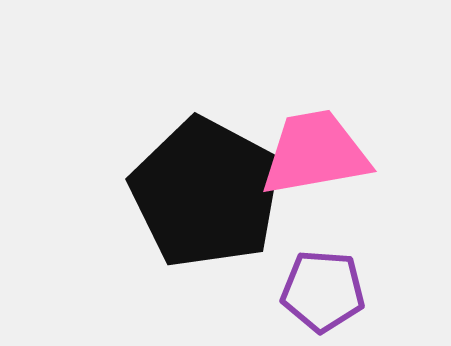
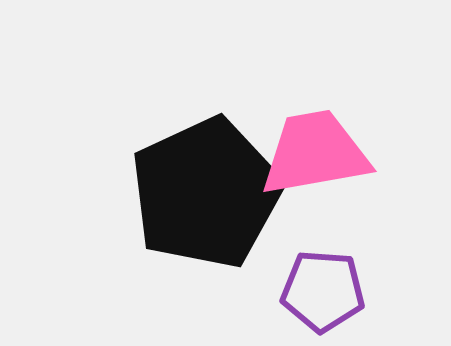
black pentagon: rotated 19 degrees clockwise
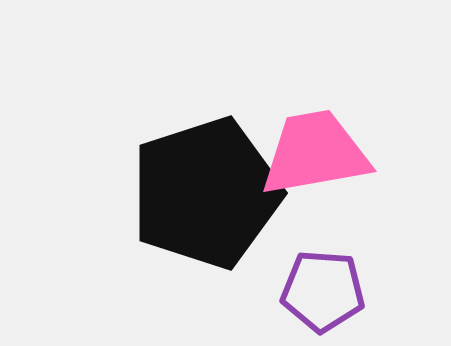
black pentagon: rotated 7 degrees clockwise
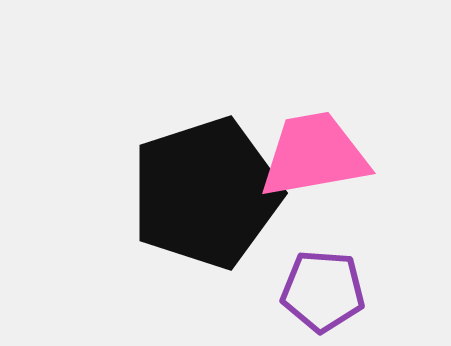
pink trapezoid: moved 1 px left, 2 px down
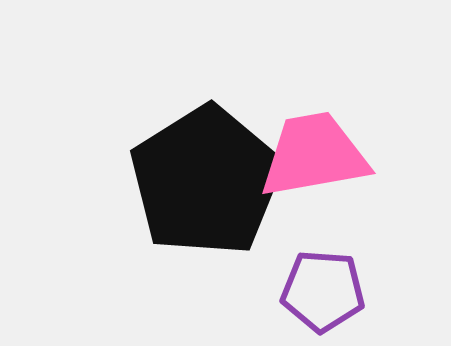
black pentagon: moved 12 px up; rotated 14 degrees counterclockwise
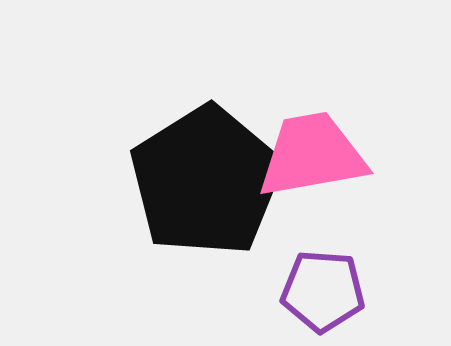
pink trapezoid: moved 2 px left
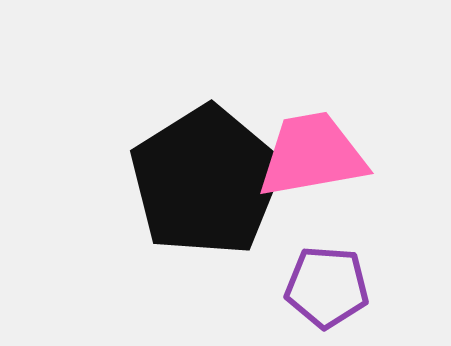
purple pentagon: moved 4 px right, 4 px up
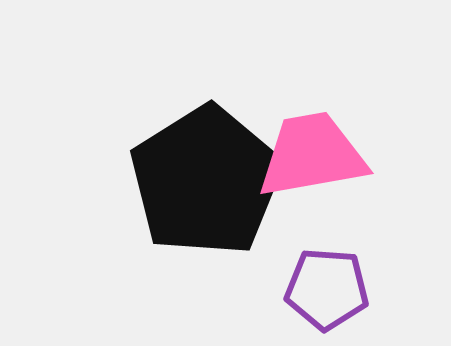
purple pentagon: moved 2 px down
